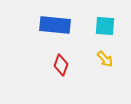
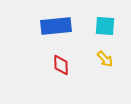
blue rectangle: moved 1 px right, 1 px down; rotated 12 degrees counterclockwise
red diamond: rotated 20 degrees counterclockwise
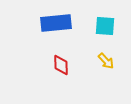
blue rectangle: moved 3 px up
yellow arrow: moved 1 px right, 2 px down
